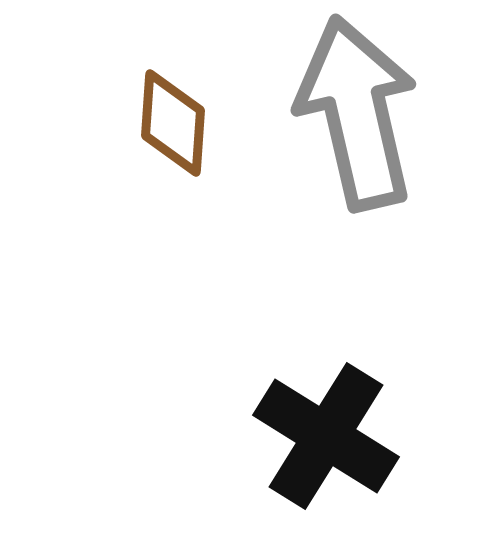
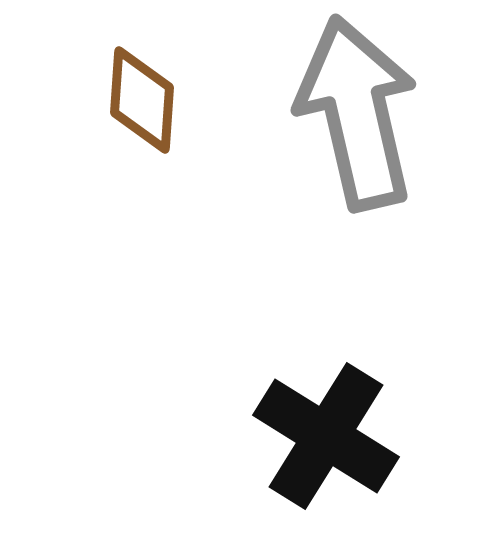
brown diamond: moved 31 px left, 23 px up
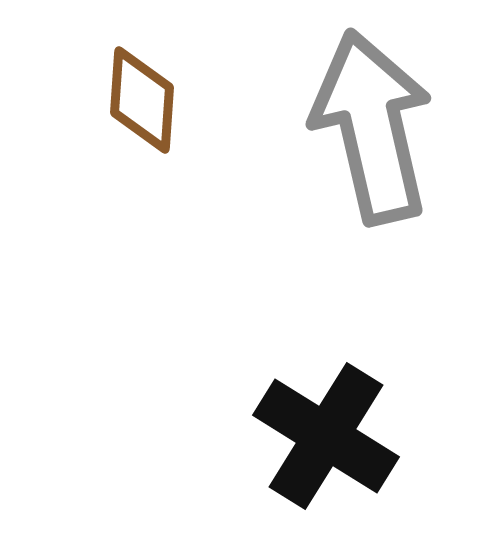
gray arrow: moved 15 px right, 14 px down
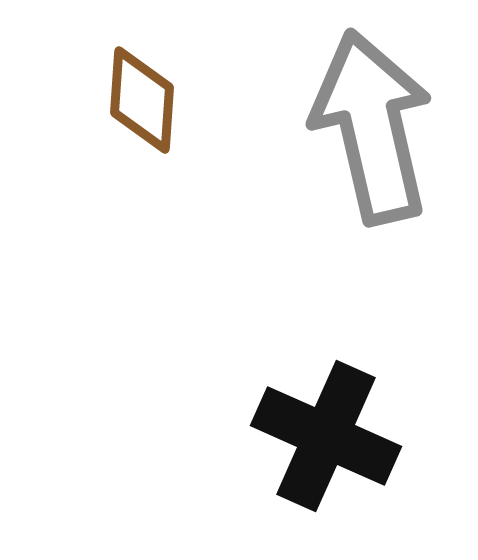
black cross: rotated 8 degrees counterclockwise
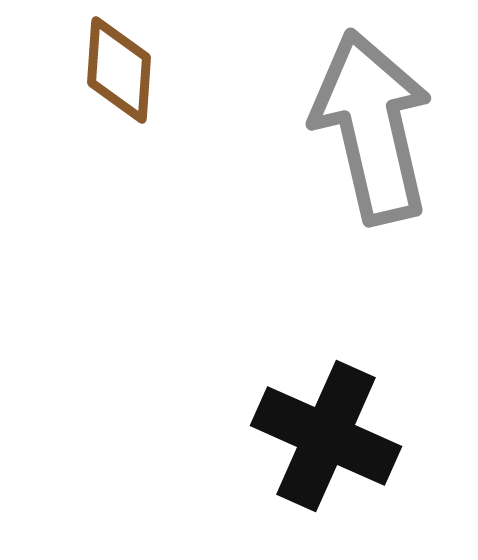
brown diamond: moved 23 px left, 30 px up
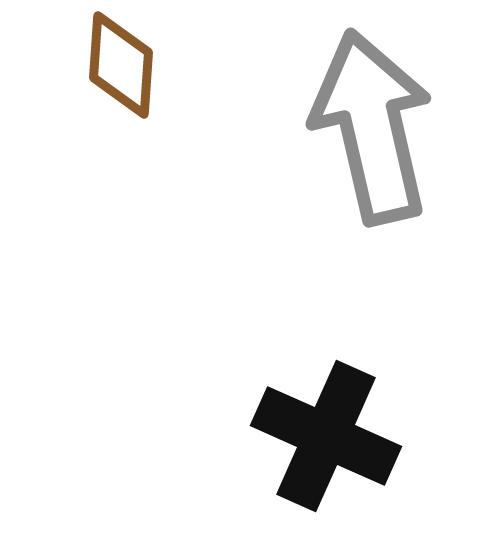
brown diamond: moved 2 px right, 5 px up
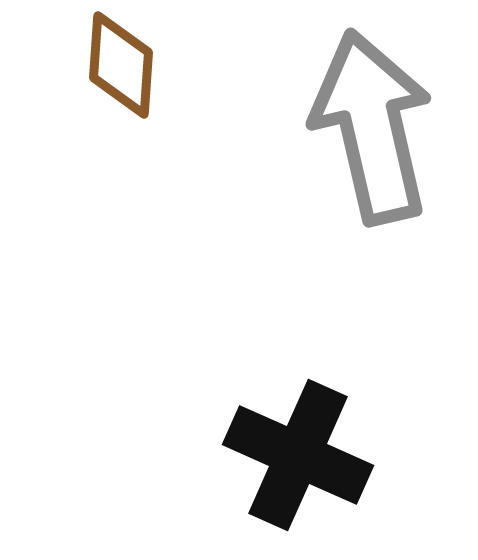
black cross: moved 28 px left, 19 px down
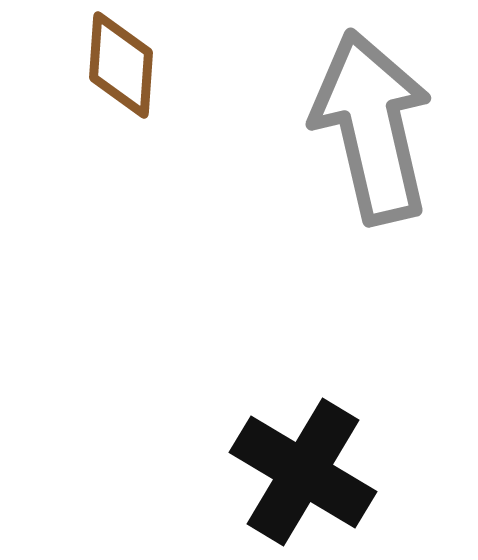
black cross: moved 5 px right, 17 px down; rotated 7 degrees clockwise
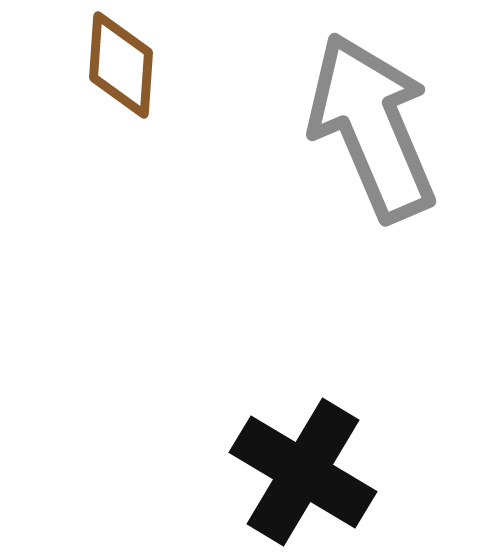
gray arrow: rotated 10 degrees counterclockwise
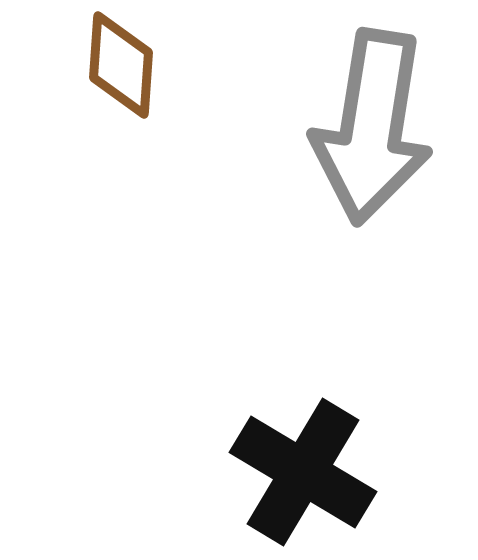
gray arrow: rotated 148 degrees counterclockwise
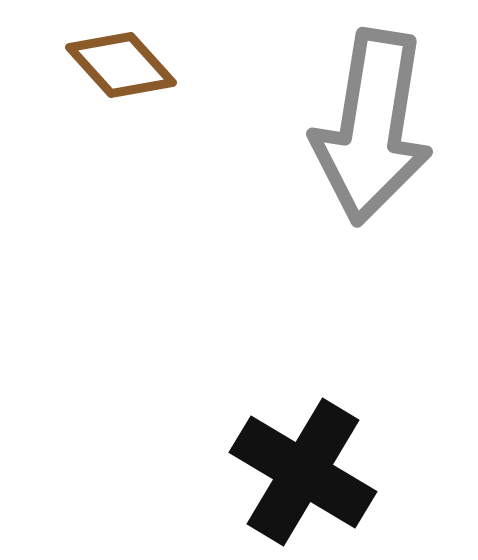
brown diamond: rotated 46 degrees counterclockwise
